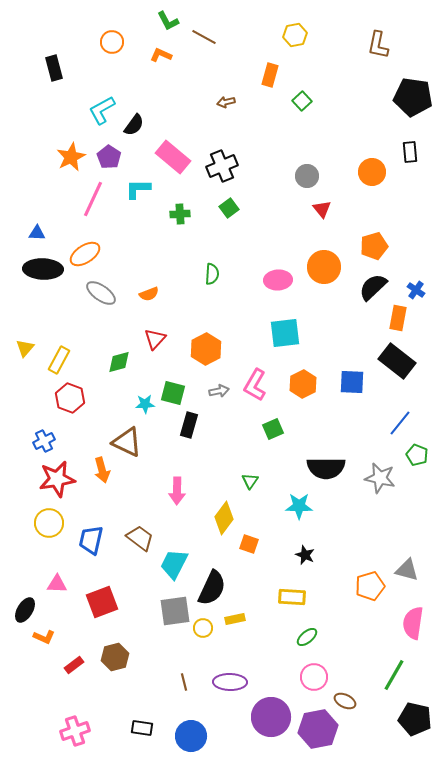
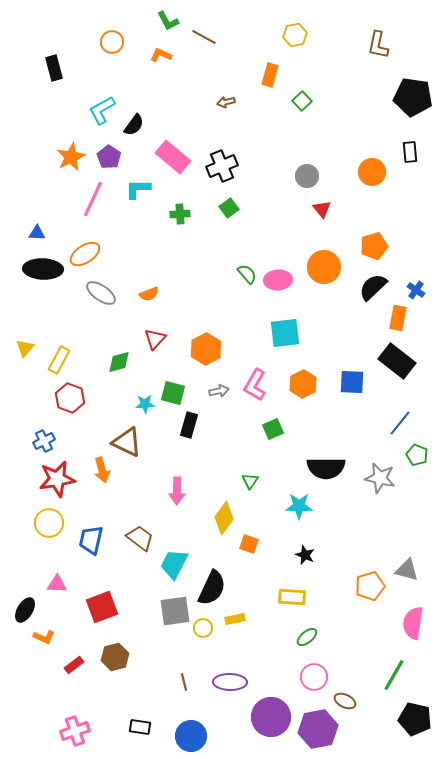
green semicircle at (212, 274): moved 35 px right; rotated 45 degrees counterclockwise
red square at (102, 602): moved 5 px down
black rectangle at (142, 728): moved 2 px left, 1 px up
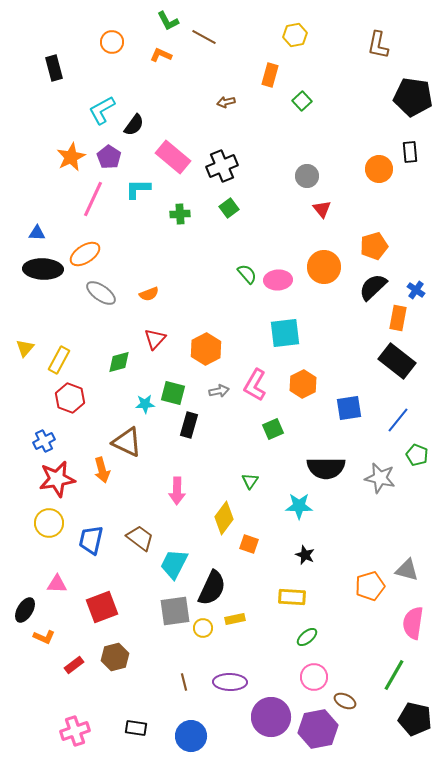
orange circle at (372, 172): moved 7 px right, 3 px up
blue square at (352, 382): moved 3 px left, 26 px down; rotated 12 degrees counterclockwise
blue line at (400, 423): moved 2 px left, 3 px up
black rectangle at (140, 727): moved 4 px left, 1 px down
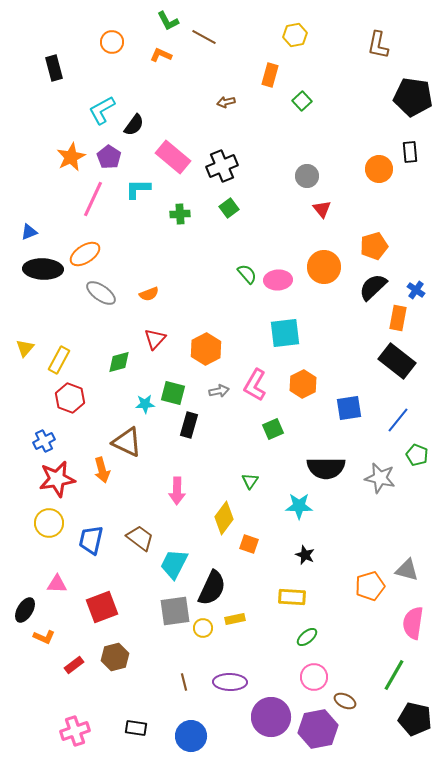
blue triangle at (37, 233): moved 8 px left, 1 px up; rotated 24 degrees counterclockwise
